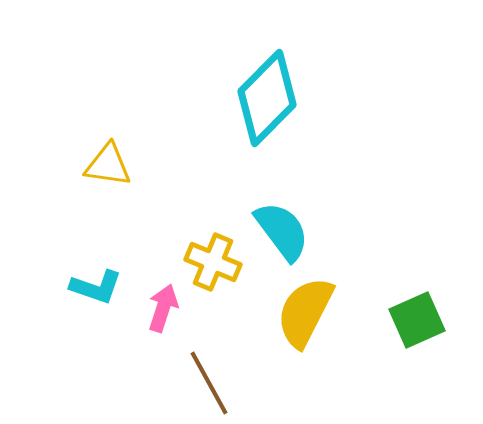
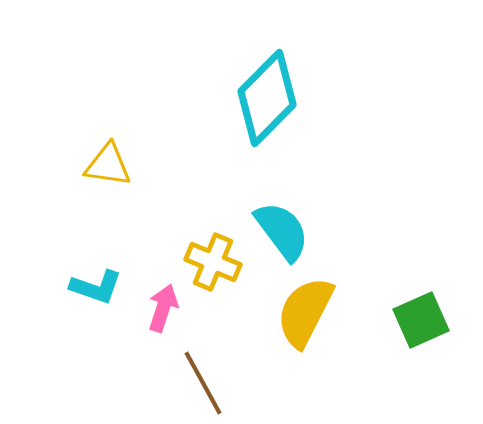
green square: moved 4 px right
brown line: moved 6 px left
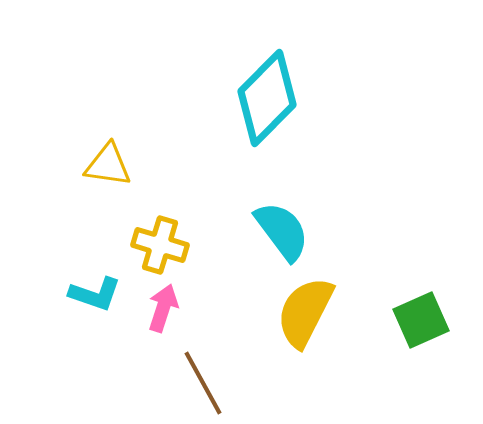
yellow cross: moved 53 px left, 17 px up; rotated 6 degrees counterclockwise
cyan L-shape: moved 1 px left, 7 px down
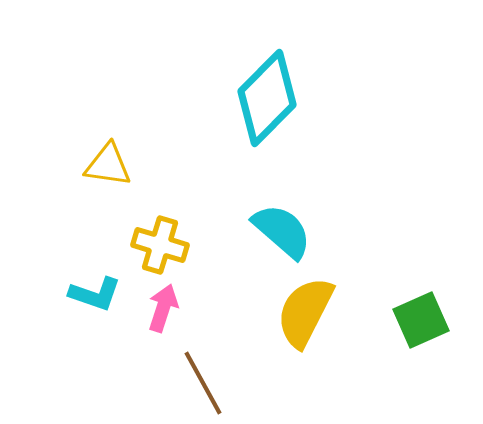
cyan semicircle: rotated 12 degrees counterclockwise
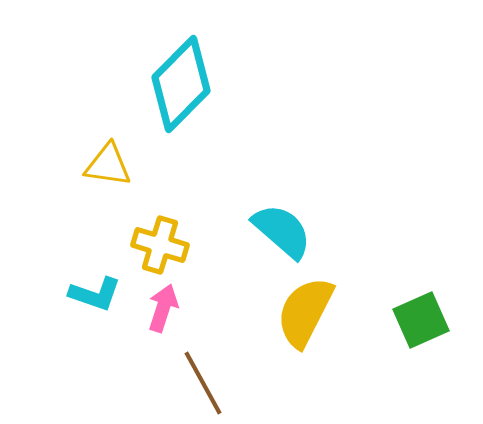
cyan diamond: moved 86 px left, 14 px up
